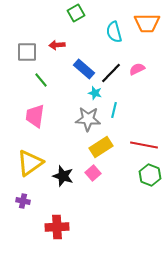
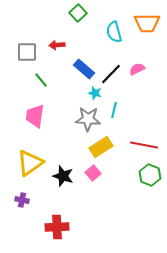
green square: moved 2 px right; rotated 12 degrees counterclockwise
black line: moved 1 px down
purple cross: moved 1 px left, 1 px up
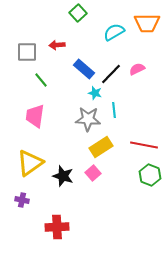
cyan semicircle: rotated 75 degrees clockwise
cyan line: rotated 21 degrees counterclockwise
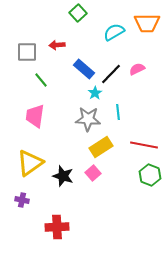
cyan star: rotated 24 degrees clockwise
cyan line: moved 4 px right, 2 px down
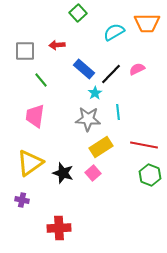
gray square: moved 2 px left, 1 px up
black star: moved 3 px up
red cross: moved 2 px right, 1 px down
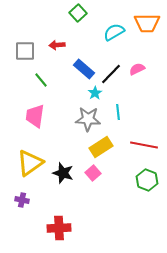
green hexagon: moved 3 px left, 5 px down
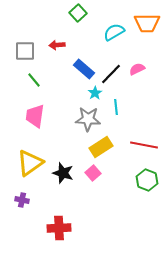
green line: moved 7 px left
cyan line: moved 2 px left, 5 px up
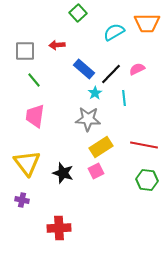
cyan line: moved 8 px right, 9 px up
yellow triangle: moved 3 px left; rotated 32 degrees counterclockwise
pink square: moved 3 px right, 2 px up; rotated 14 degrees clockwise
green hexagon: rotated 15 degrees counterclockwise
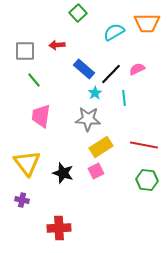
pink trapezoid: moved 6 px right
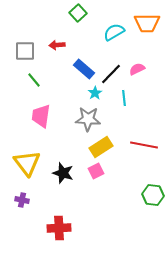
green hexagon: moved 6 px right, 15 px down
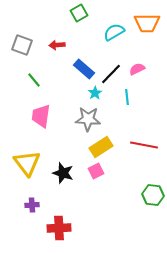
green square: moved 1 px right; rotated 12 degrees clockwise
gray square: moved 3 px left, 6 px up; rotated 20 degrees clockwise
cyan line: moved 3 px right, 1 px up
purple cross: moved 10 px right, 5 px down; rotated 16 degrees counterclockwise
